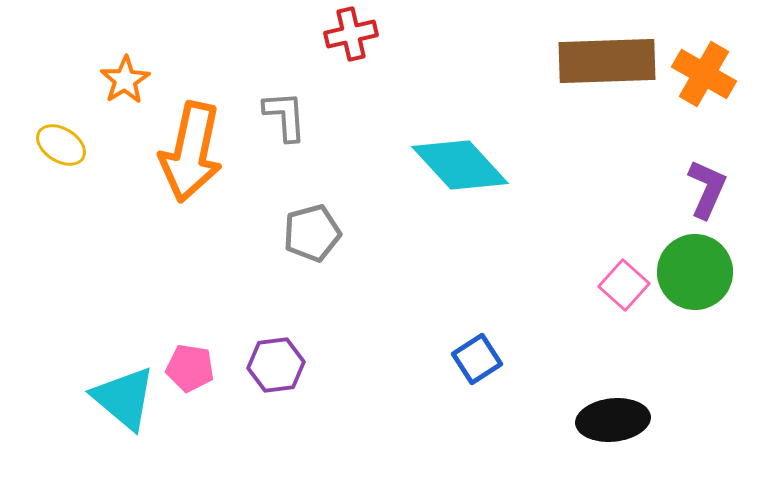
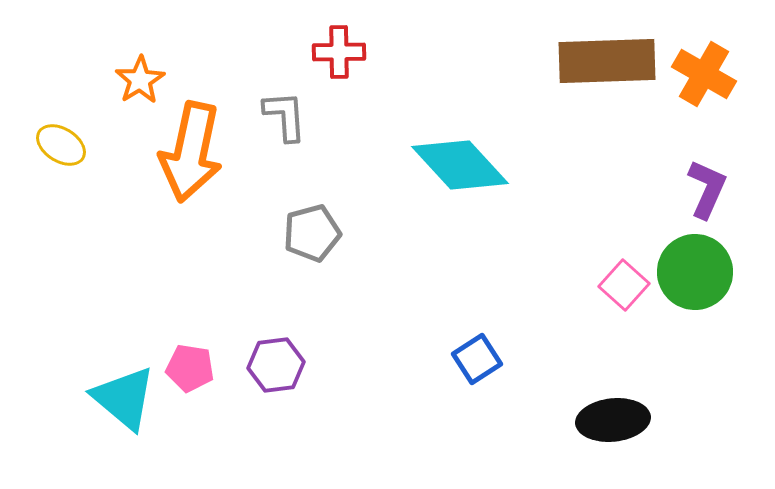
red cross: moved 12 px left, 18 px down; rotated 12 degrees clockwise
orange star: moved 15 px right
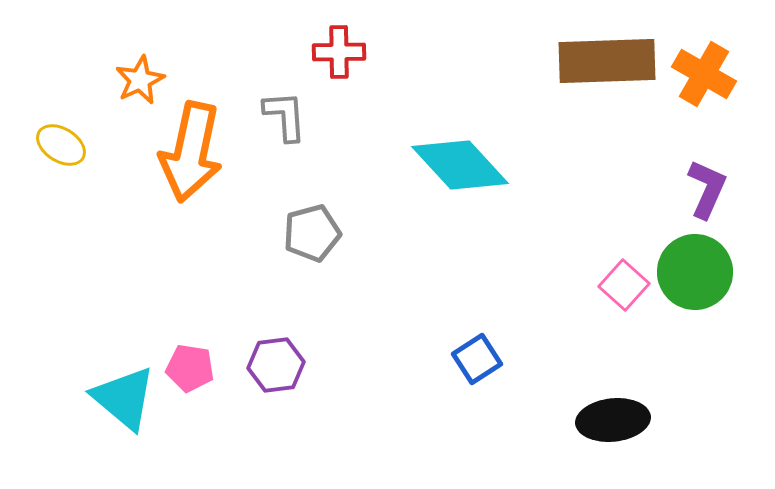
orange star: rotated 6 degrees clockwise
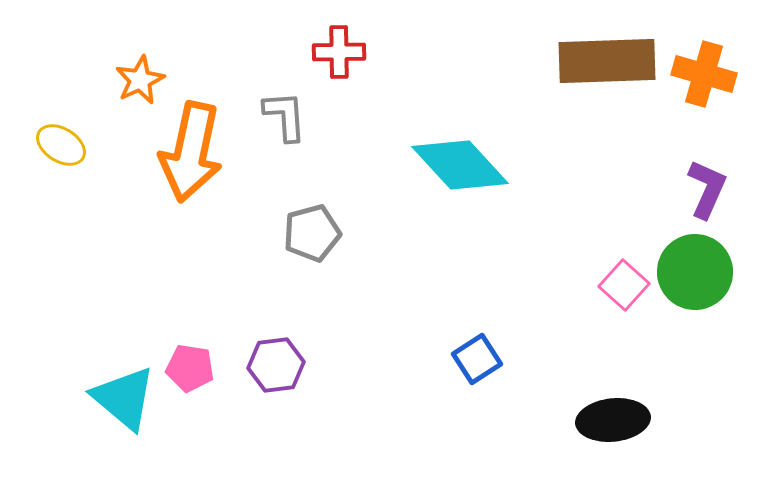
orange cross: rotated 14 degrees counterclockwise
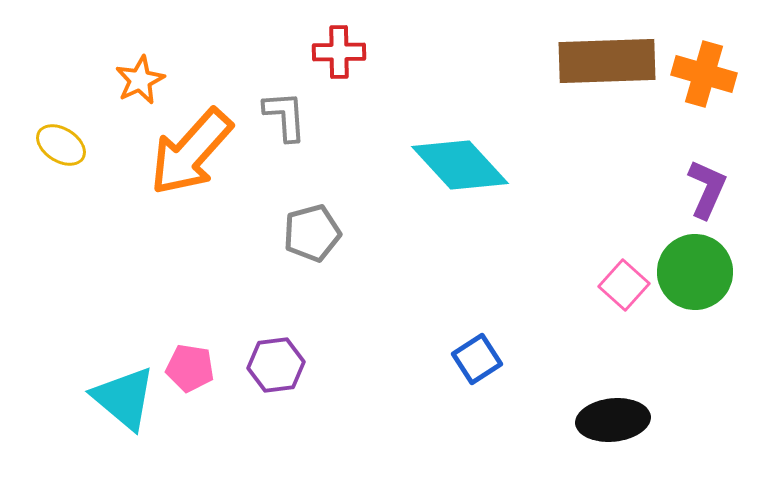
orange arrow: rotated 30 degrees clockwise
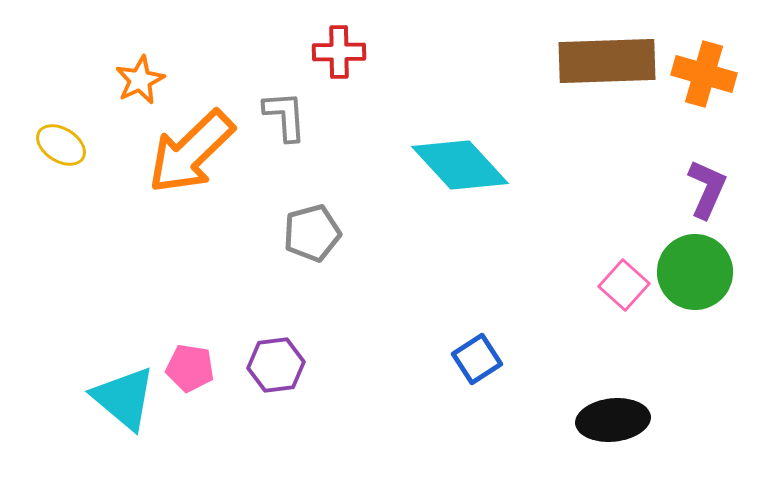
orange arrow: rotated 4 degrees clockwise
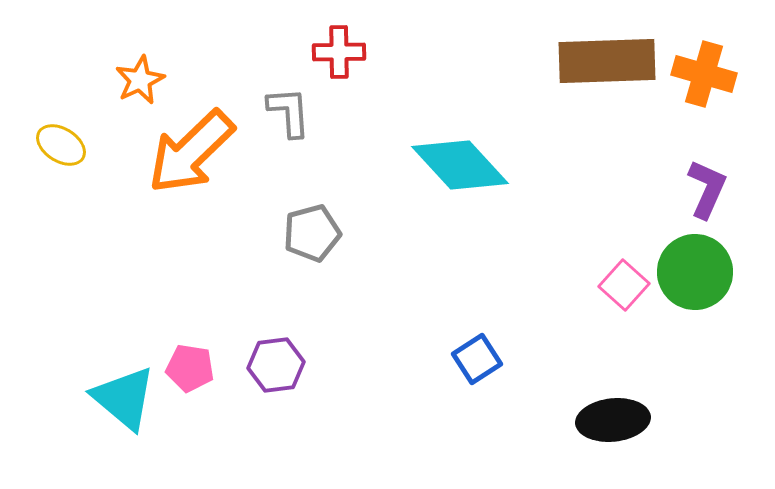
gray L-shape: moved 4 px right, 4 px up
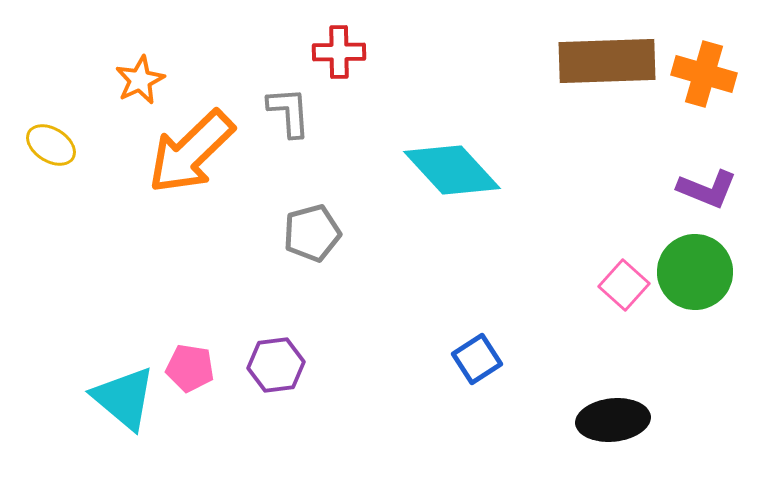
yellow ellipse: moved 10 px left
cyan diamond: moved 8 px left, 5 px down
purple L-shape: rotated 88 degrees clockwise
